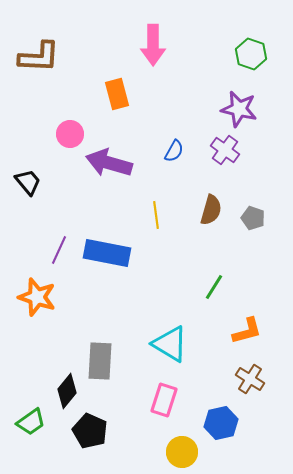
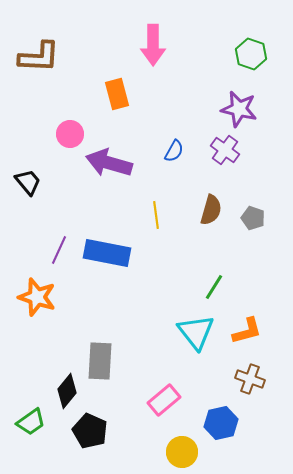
cyan triangle: moved 26 px right, 12 px up; rotated 21 degrees clockwise
brown cross: rotated 12 degrees counterclockwise
pink rectangle: rotated 32 degrees clockwise
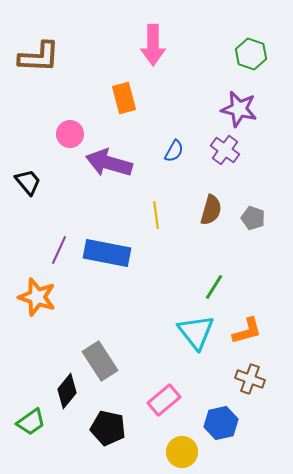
orange rectangle: moved 7 px right, 4 px down
gray rectangle: rotated 36 degrees counterclockwise
black pentagon: moved 18 px right, 3 px up; rotated 12 degrees counterclockwise
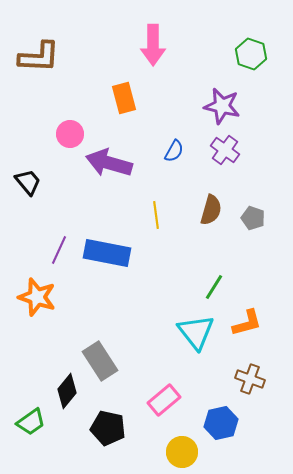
purple star: moved 17 px left, 3 px up
orange L-shape: moved 8 px up
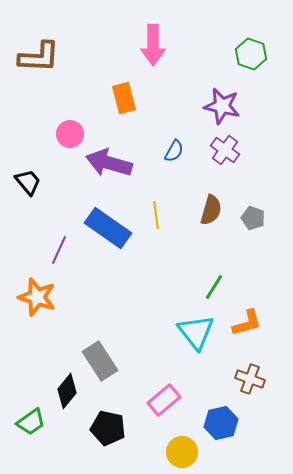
blue rectangle: moved 1 px right, 25 px up; rotated 24 degrees clockwise
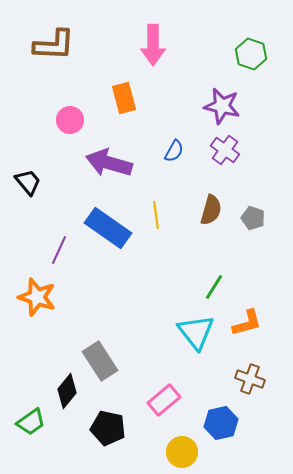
brown L-shape: moved 15 px right, 12 px up
pink circle: moved 14 px up
